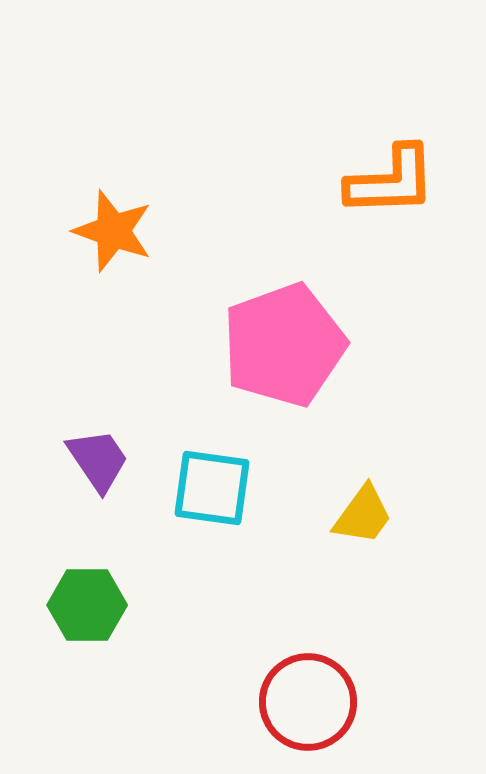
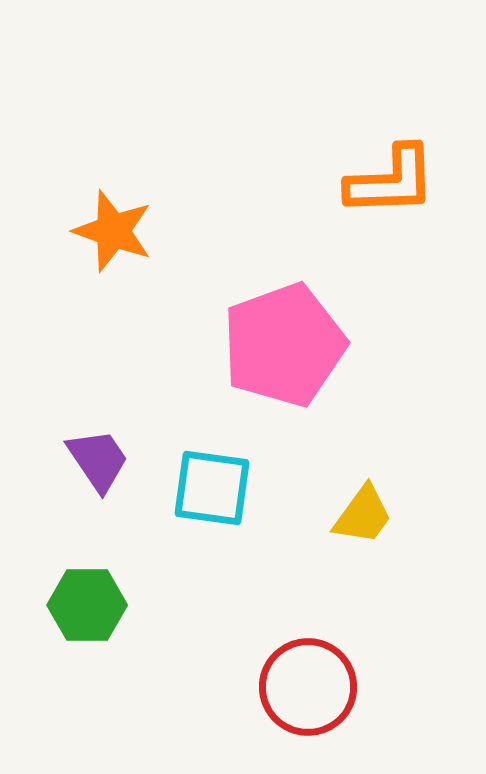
red circle: moved 15 px up
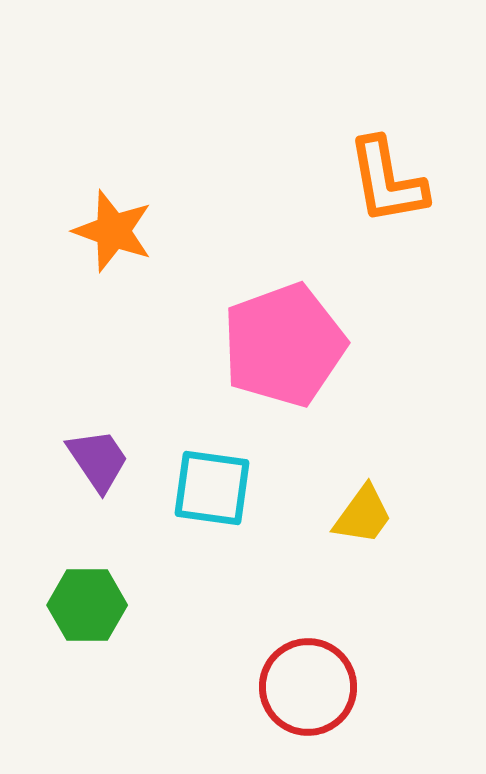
orange L-shape: moved 4 px left; rotated 82 degrees clockwise
